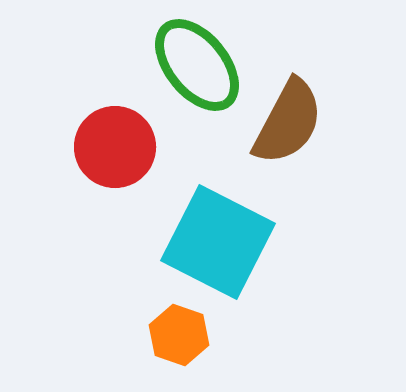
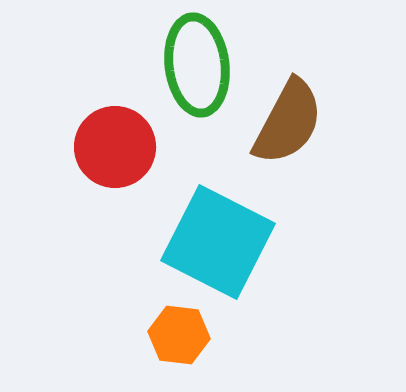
green ellipse: rotated 32 degrees clockwise
orange hexagon: rotated 12 degrees counterclockwise
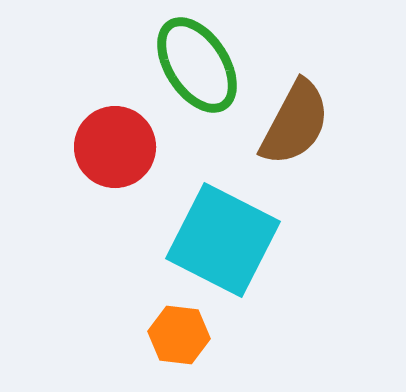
green ellipse: rotated 26 degrees counterclockwise
brown semicircle: moved 7 px right, 1 px down
cyan square: moved 5 px right, 2 px up
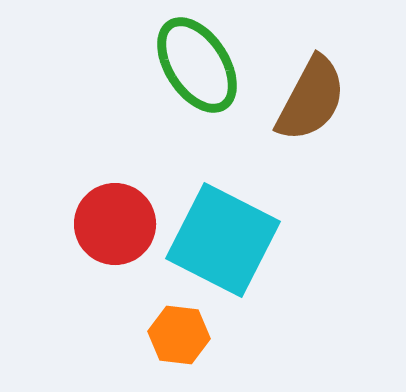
brown semicircle: moved 16 px right, 24 px up
red circle: moved 77 px down
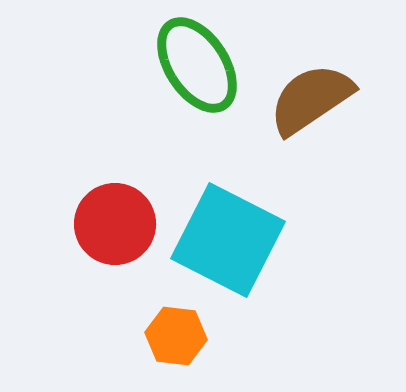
brown semicircle: rotated 152 degrees counterclockwise
cyan square: moved 5 px right
orange hexagon: moved 3 px left, 1 px down
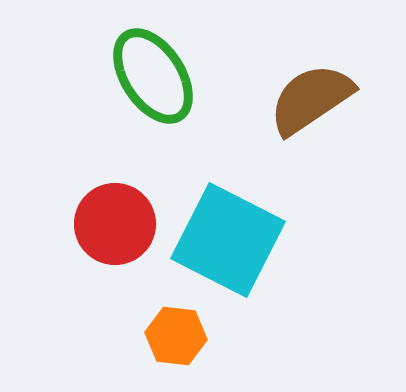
green ellipse: moved 44 px left, 11 px down
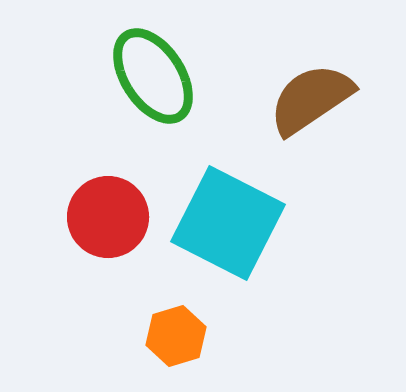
red circle: moved 7 px left, 7 px up
cyan square: moved 17 px up
orange hexagon: rotated 24 degrees counterclockwise
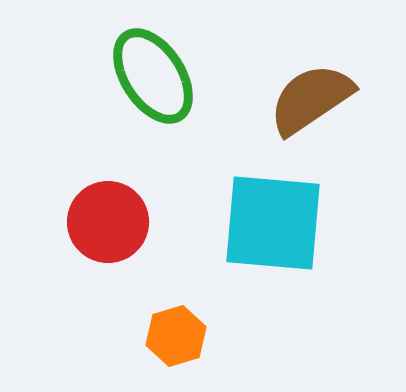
red circle: moved 5 px down
cyan square: moved 45 px right; rotated 22 degrees counterclockwise
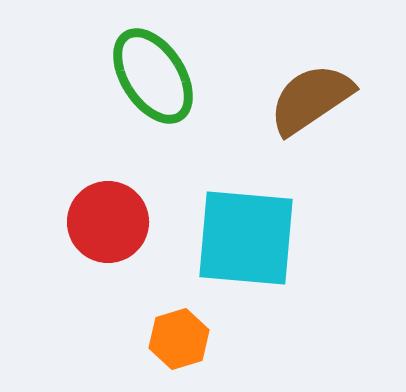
cyan square: moved 27 px left, 15 px down
orange hexagon: moved 3 px right, 3 px down
